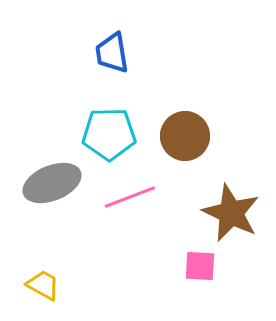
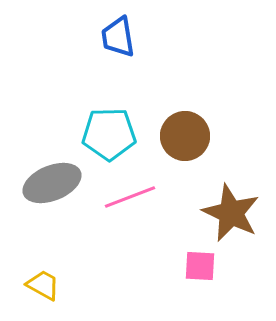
blue trapezoid: moved 6 px right, 16 px up
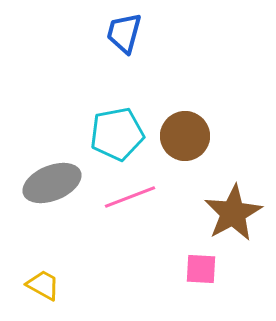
blue trapezoid: moved 6 px right, 4 px up; rotated 24 degrees clockwise
cyan pentagon: moved 8 px right; rotated 10 degrees counterclockwise
brown star: moved 2 px right; rotated 18 degrees clockwise
pink square: moved 1 px right, 3 px down
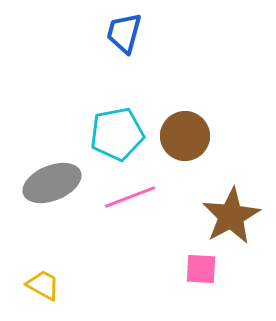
brown star: moved 2 px left, 3 px down
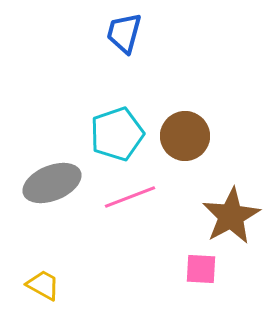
cyan pentagon: rotated 8 degrees counterclockwise
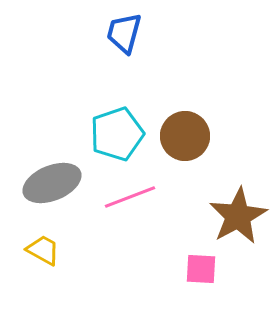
brown star: moved 7 px right
yellow trapezoid: moved 35 px up
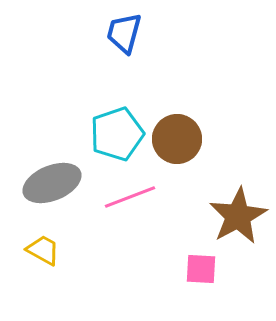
brown circle: moved 8 px left, 3 px down
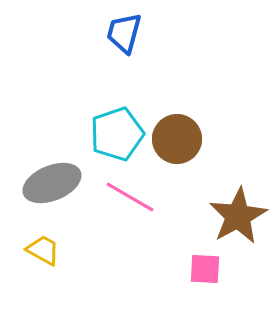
pink line: rotated 51 degrees clockwise
pink square: moved 4 px right
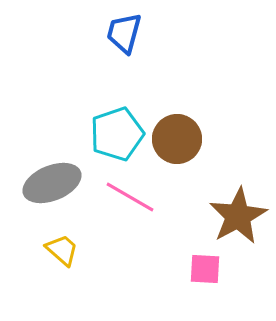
yellow trapezoid: moved 19 px right; rotated 12 degrees clockwise
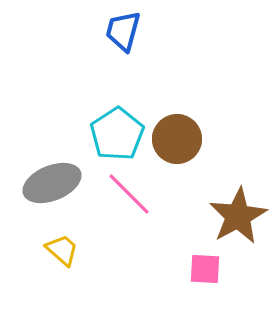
blue trapezoid: moved 1 px left, 2 px up
cyan pentagon: rotated 14 degrees counterclockwise
pink line: moved 1 px left, 3 px up; rotated 15 degrees clockwise
